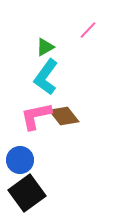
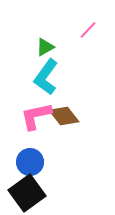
blue circle: moved 10 px right, 2 px down
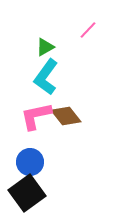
brown diamond: moved 2 px right
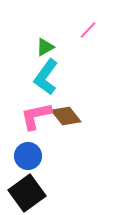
blue circle: moved 2 px left, 6 px up
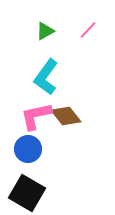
green triangle: moved 16 px up
blue circle: moved 7 px up
black square: rotated 24 degrees counterclockwise
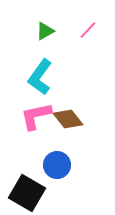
cyan L-shape: moved 6 px left
brown diamond: moved 2 px right, 3 px down
blue circle: moved 29 px right, 16 px down
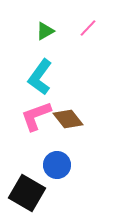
pink line: moved 2 px up
pink L-shape: rotated 8 degrees counterclockwise
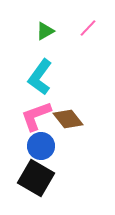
blue circle: moved 16 px left, 19 px up
black square: moved 9 px right, 15 px up
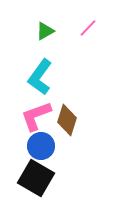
brown diamond: moved 1 px left, 1 px down; rotated 56 degrees clockwise
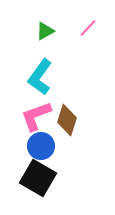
black square: moved 2 px right
